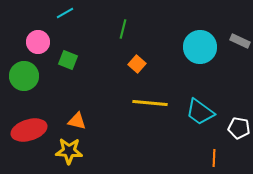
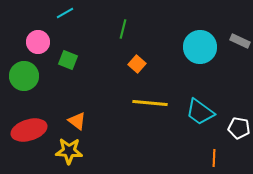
orange triangle: rotated 24 degrees clockwise
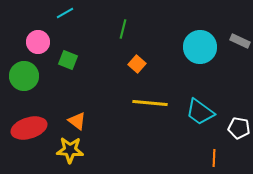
red ellipse: moved 2 px up
yellow star: moved 1 px right, 1 px up
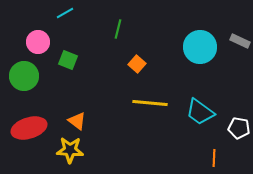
green line: moved 5 px left
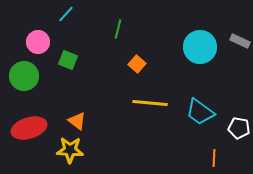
cyan line: moved 1 px right, 1 px down; rotated 18 degrees counterclockwise
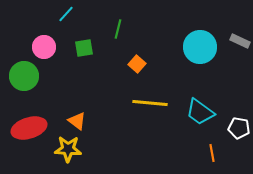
pink circle: moved 6 px right, 5 px down
green square: moved 16 px right, 12 px up; rotated 30 degrees counterclockwise
yellow star: moved 2 px left, 1 px up
orange line: moved 2 px left, 5 px up; rotated 12 degrees counterclockwise
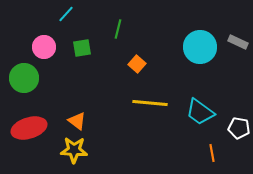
gray rectangle: moved 2 px left, 1 px down
green square: moved 2 px left
green circle: moved 2 px down
yellow star: moved 6 px right, 1 px down
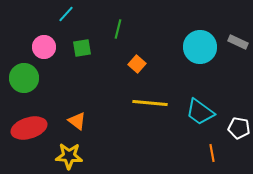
yellow star: moved 5 px left, 6 px down
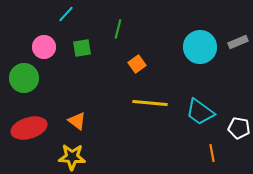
gray rectangle: rotated 48 degrees counterclockwise
orange square: rotated 12 degrees clockwise
yellow star: moved 3 px right, 1 px down
